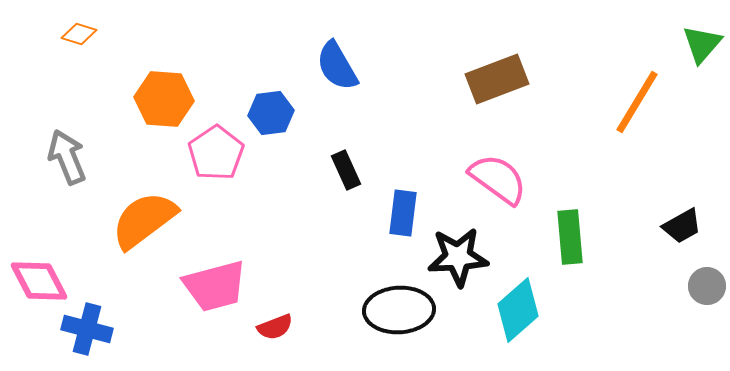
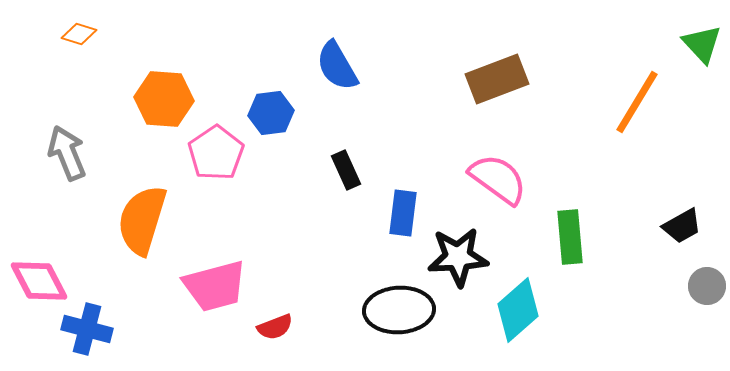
green triangle: rotated 24 degrees counterclockwise
gray arrow: moved 4 px up
orange semicircle: moved 2 px left; rotated 36 degrees counterclockwise
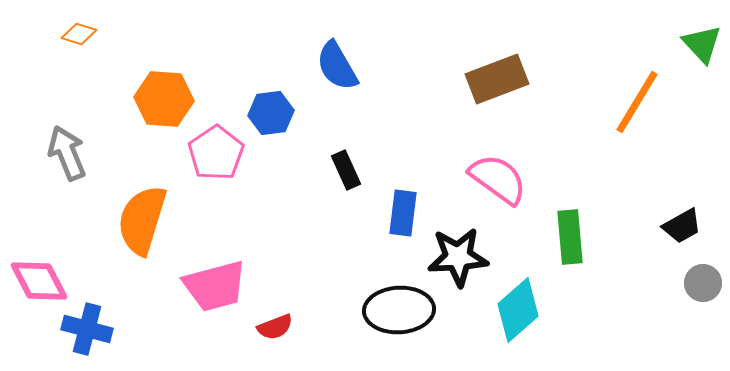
gray circle: moved 4 px left, 3 px up
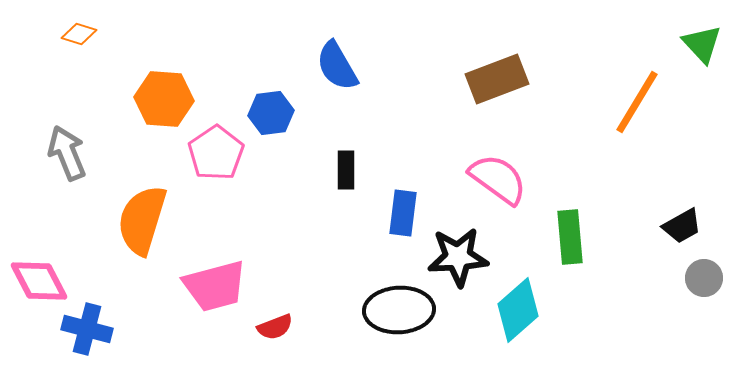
black rectangle: rotated 24 degrees clockwise
gray circle: moved 1 px right, 5 px up
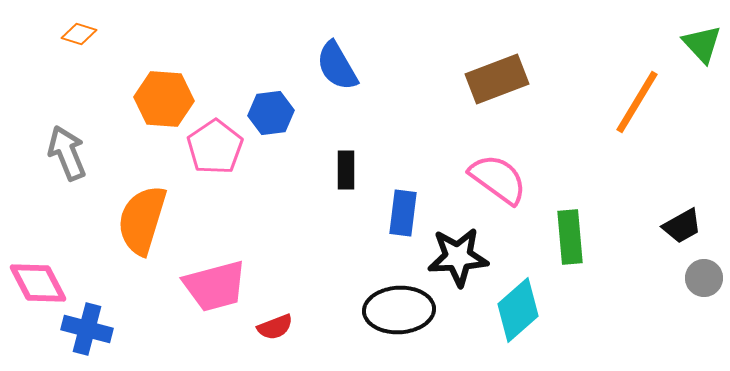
pink pentagon: moved 1 px left, 6 px up
pink diamond: moved 1 px left, 2 px down
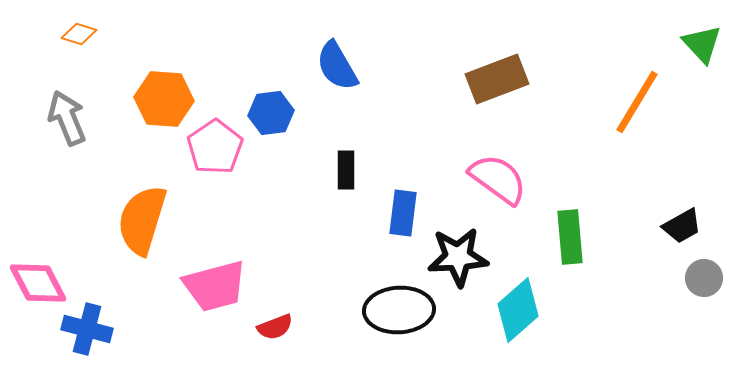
gray arrow: moved 35 px up
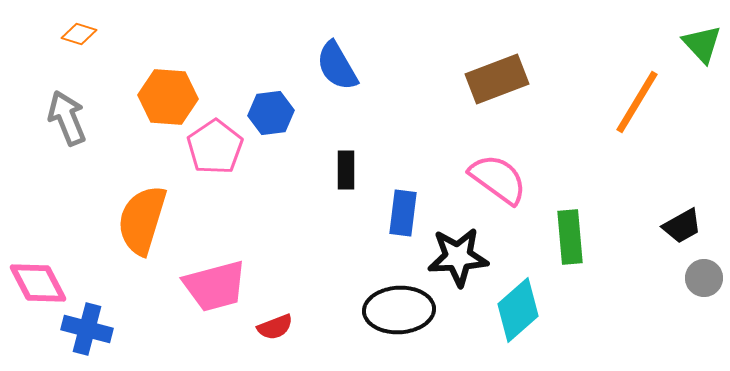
orange hexagon: moved 4 px right, 2 px up
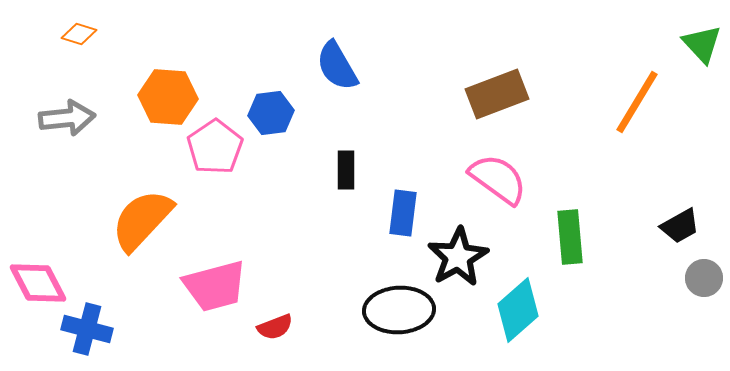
brown rectangle: moved 15 px down
gray arrow: rotated 106 degrees clockwise
orange semicircle: rotated 26 degrees clockwise
black trapezoid: moved 2 px left
black star: rotated 26 degrees counterclockwise
